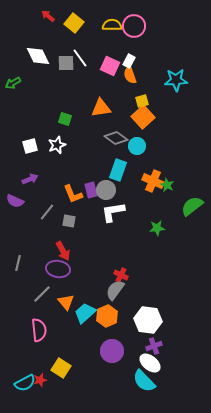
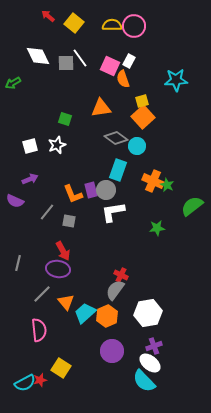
orange semicircle at (130, 75): moved 7 px left, 4 px down
white hexagon at (148, 320): moved 7 px up; rotated 16 degrees counterclockwise
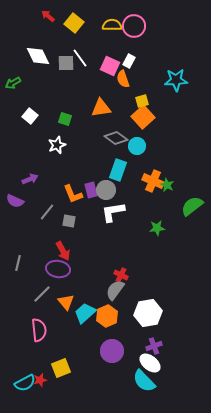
white square at (30, 146): moved 30 px up; rotated 35 degrees counterclockwise
yellow square at (61, 368): rotated 36 degrees clockwise
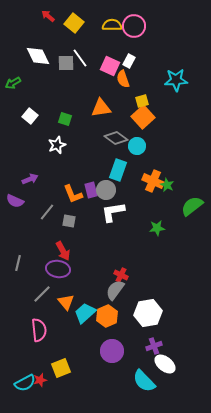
white ellipse at (150, 363): moved 15 px right, 1 px down
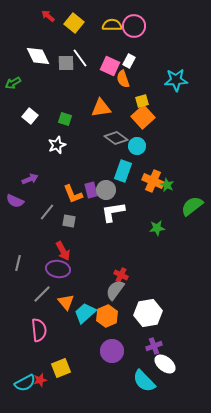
cyan rectangle at (118, 170): moved 5 px right, 1 px down
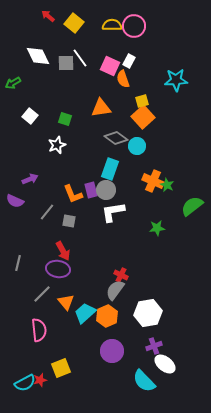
cyan rectangle at (123, 171): moved 13 px left, 2 px up
